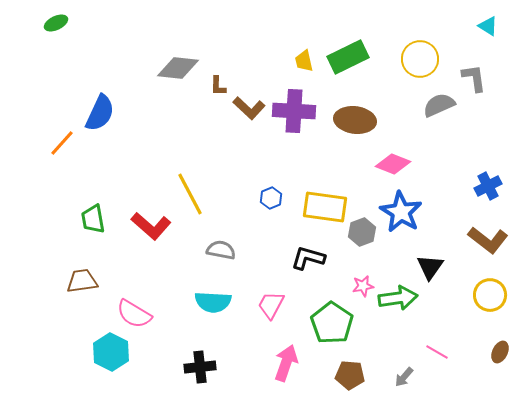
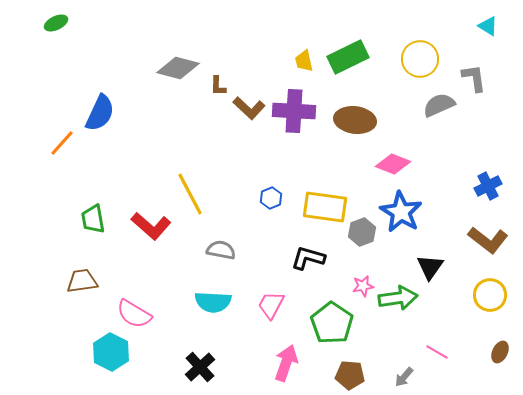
gray diamond at (178, 68): rotated 9 degrees clockwise
black cross at (200, 367): rotated 36 degrees counterclockwise
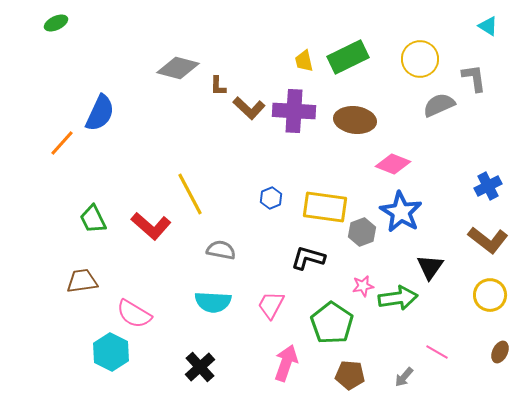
green trapezoid at (93, 219): rotated 16 degrees counterclockwise
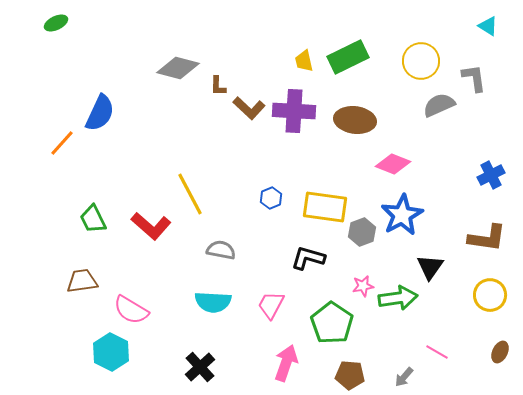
yellow circle at (420, 59): moved 1 px right, 2 px down
blue cross at (488, 186): moved 3 px right, 11 px up
blue star at (401, 212): moved 1 px right, 3 px down; rotated 12 degrees clockwise
brown L-shape at (488, 240): moved 1 px left, 2 px up; rotated 30 degrees counterclockwise
pink semicircle at (134, 314): moved 3 px left, 4 px up
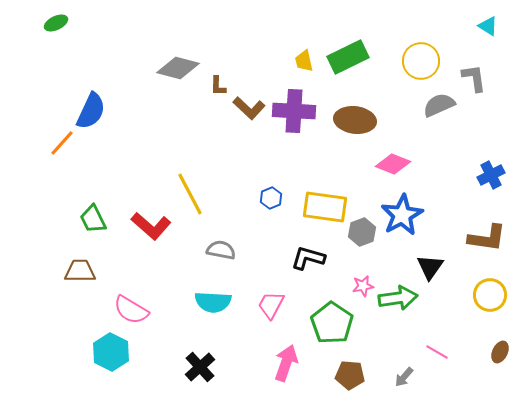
blue semicircle at (100, 113): moved 9 px left, 2 px up
brown trapezoid at (82, 281): moved 2 px left, 10 px up; rotated 8 degrees clockwise
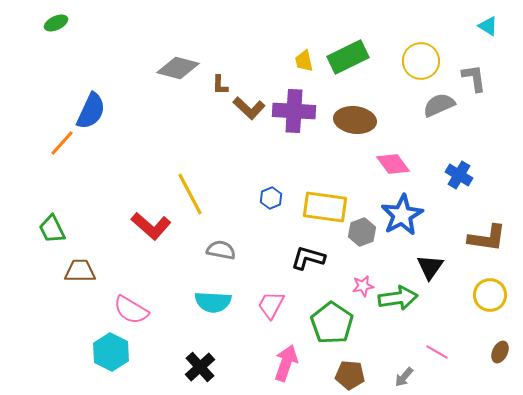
brown L-shape at (218, 86): moved 2 px right, 1 px up
pink diamond at (393, 164): rotated 32 degrees clockwise
blue cross at (491, 175): moved 32 px left; rotated 32 degrees counterclockwise
green trapezoid at (93, 219): moved 41 px left, 10 px down
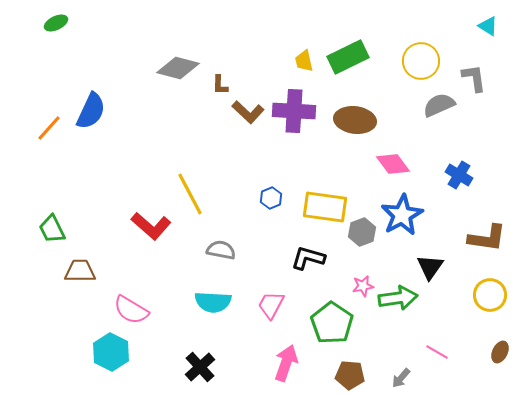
brown L-shape at (249, 108): moved 1 px left, 4 px down
orange line at (62, 143): moved 13 px left, 15 px up
gray arrow at (404, 377): moved 3 px left, 1 px down
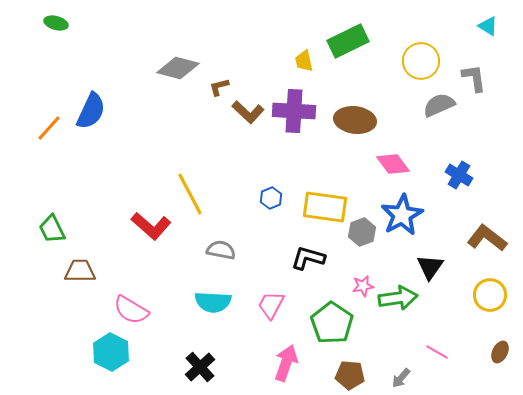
green ellipse at (56, 23): rotated 40 degrees clockwise
green rectangle at (348, 57): moved 16 px up
brown L-shape at (220, 85): moved 1 px left, 2 px down; rotated 75 degrees clockwise
brown L-shape at (487, 238): rotated 150 degrees counterclockwise
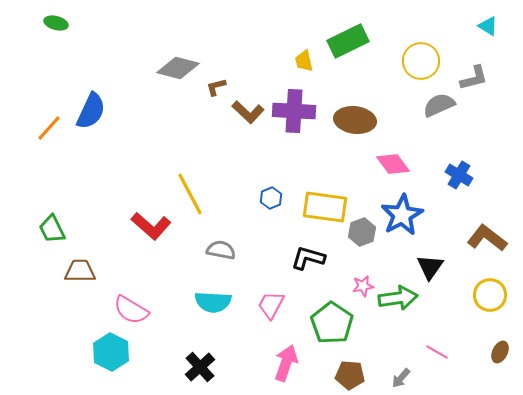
gray L-shape at (474, 78): rotated 84 degrees clockwise
brown L-shape at (219, 87): moved 3 px left
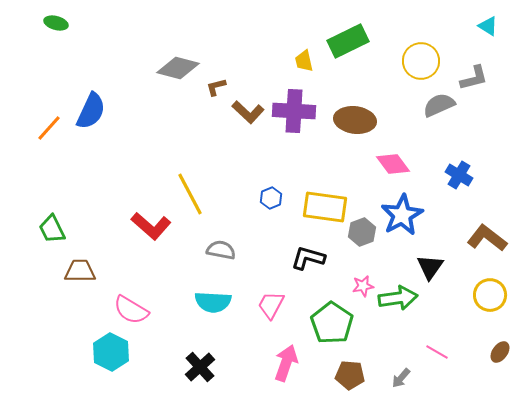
brown ellipse at (500, 352): rotated 10 degrees clockwise
